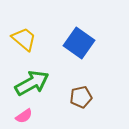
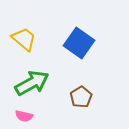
brown pentagon: rotated 20 degrees counterclockwise
pink semicircle: rotated 48 degrees clockwise
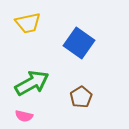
yellow trapezoid: moved 4 px right, 16 px up; rotated 128 degrees clockwise
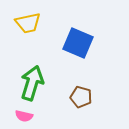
blue square: moved 1 px left; rotated 12 degrees counterclockwise
green arrow: rotated 44 degrees counterclockwise
brown pentagon: rotated 25 degrees counterclockwise
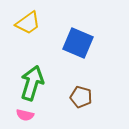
yellow trapezoid: rotated 24 degrees counterclockwise
pink semicircle: moved 1 px right, 1 px up
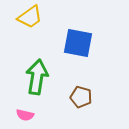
yellow trapezoid: moved 2 px right, 6 px up
blue square: rotated 12 degrees counterclockwise
green arrow: moved 5 px right, 6 px up; rotated 8 degrees counterclockwise
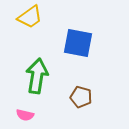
green arrow: moved 1 px up
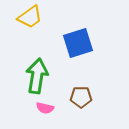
blue square: rotated 28 degrees counterclockwise
brown pentagon: rotated 15 degrees counterclockwise
pink semicircle: moved 20 px right, 7 px up
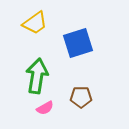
yellow trapezoid: moved 5 px right, 6 px down
pink semicircle: rotated 42 degrees counterclockwise
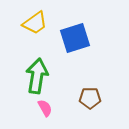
blue square: moved 3 px left, 5 px up
brown pentagon: moved 9 px right, 1 px down
pink semicircle: rotated 90 degrees counterclockwise
